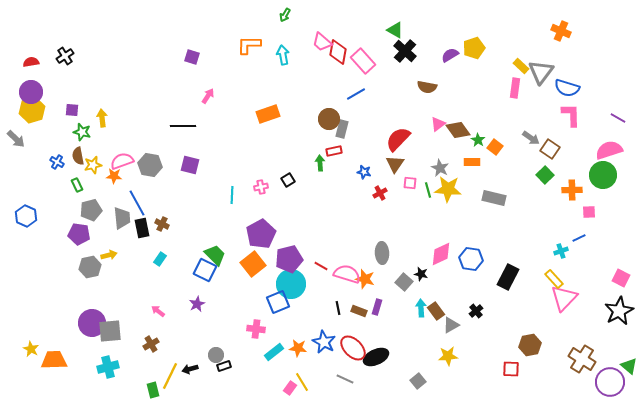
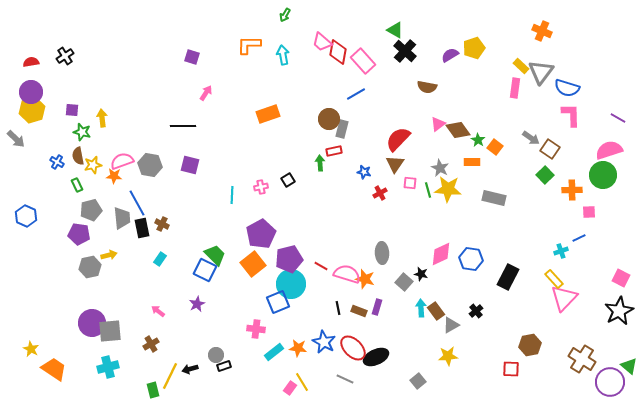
orange cross at (561, 31): moved 19 px left
pink arrow at (208, 96): moved 2 px left, 3 px up
orange trapezoid at (54, 360): moved 9 px down; rotated 36 degrees clockwise
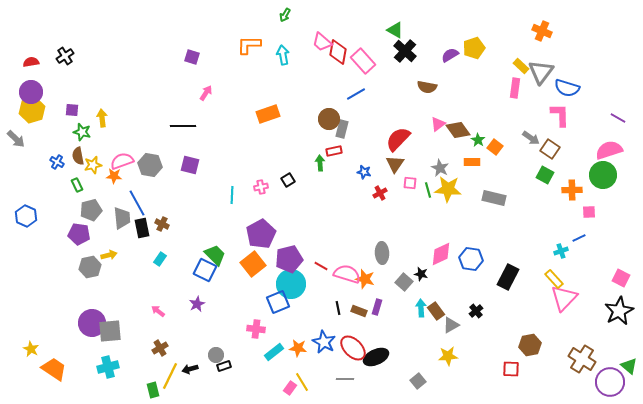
pink L-shape at (571, 115): moved 11 px left
green square at (545, 175): rotated 18 degrees counterclockwise
brown cross at (151, 344): moved 9 px right, 4 px down
gray line at (345, 379): rotated 24 degrees counterclockwise
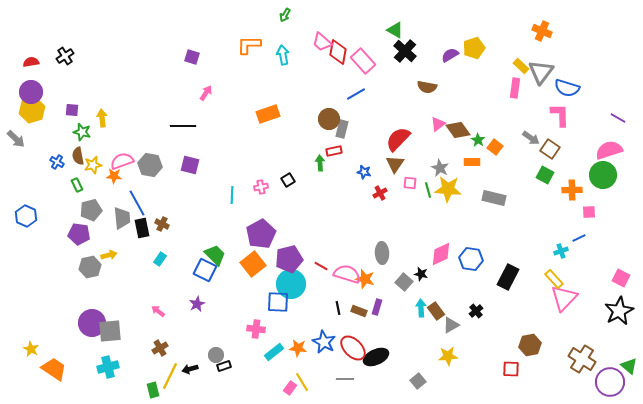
blue square at (278, 302): rotated 25 degrees clockwise
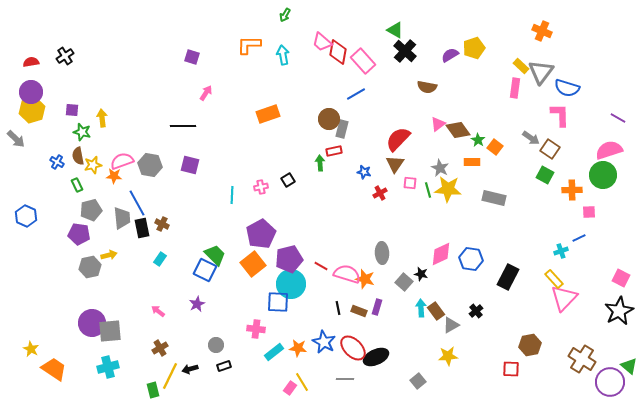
gray circle at (216, 355): moved 10 px up
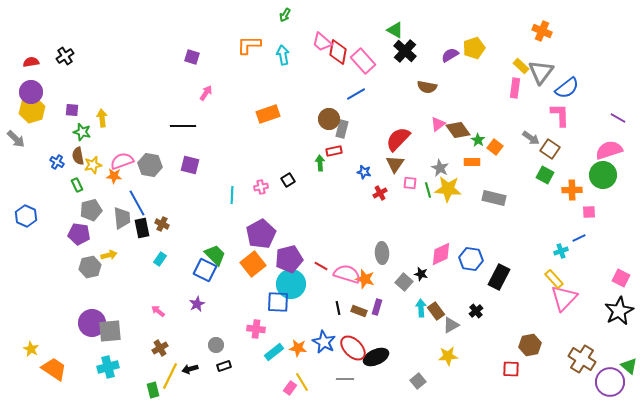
blue semicircle at (567, 88): rotated 55 degrees counterclockwise
black rectangle at (508, 277): moved 9 px left
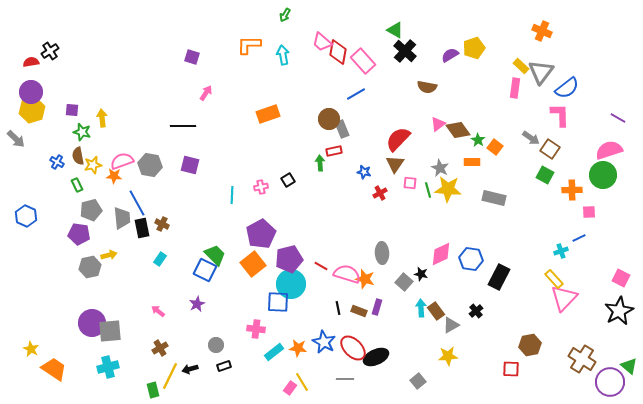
black cross at (65, 56): moved 15 px left, 5 px up
gray rectangle at (342, 129): rotated 36 degrees counterclockwise
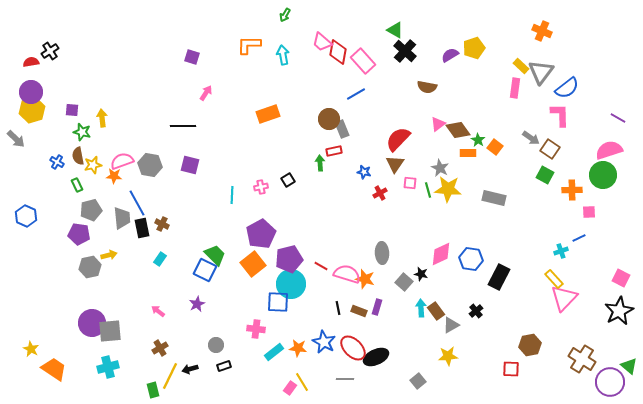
orange rectangle at (472, 162): moved 4 px left, 9 px up
